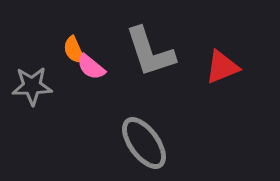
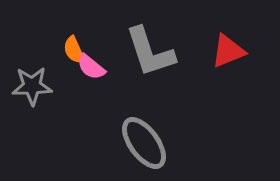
red triangle: moved 6 px right, 16 px up
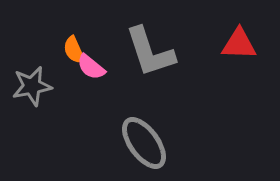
red triangle: moved 11 px right, 7 px up; rotated 24 degrees clockwise
gray star: rotated 9 degrees counterclockwise
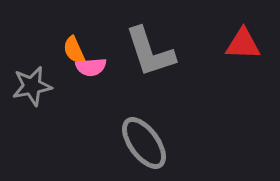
red triangle: moved 4 px right
pink semicircle: rotated 44 degrees counterclockwise
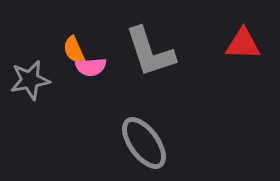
gray star: moved 2 px left, 6 px up
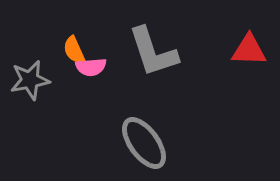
red triangle: moved 6 px right, 6 px down
gray L-shape: moved 3 px right
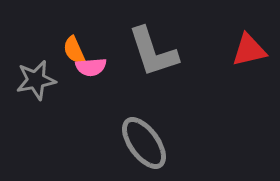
red triangle: rotated 15 degrees counterclockwise
gray star: moved 6 px right
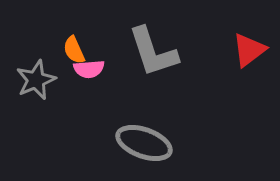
red triangle: rotated 24 degrees counterclockwise
pink semicircle: moved 2 px left, 2 px down
gray star: rotated 12 degrees counterclockwise
gray ellipse: rotated 34 degrees counterclockwise
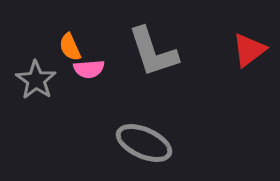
orange semicircle: moved 4 px left, 3 px up
gray star: rotated 15 degrees counterclockwise
gray ellipse: rotated 4 degrees clockwise
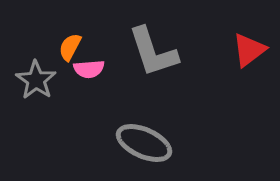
orange semicircle: rotated 52 degrees clockwise
